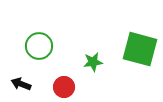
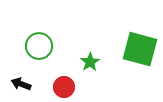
green star: moved 3 px left; rotated 24 degrees counterclockwise
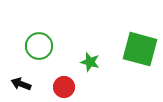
green star: rotated 24 degrees counterclockwise
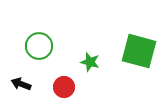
green square: moved 1 px left, 2 px down
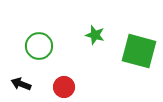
green star: moved 5 px right, 27 px up
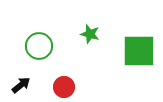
green star: moved 5 px left, 1 px up
green square: rotated 15 degrees counterclockwise
black arrow: moved 1 px down; rotated 120 degrees clockwise
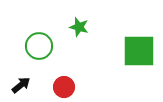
green star: moved 11 px left, 7 px up
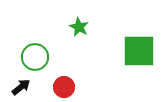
green star: rotated 12 degrees clockwise
green circle: moved 4 px left, 11 px down
black arrow: moved 2 px down
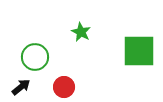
green star: moved 2 px right, 5 px down
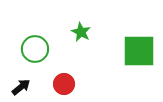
green circle: moved 8 px up
red circle: moved 3 px up
